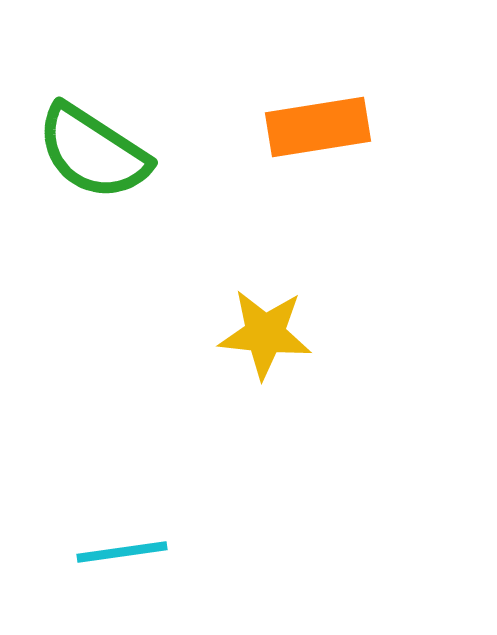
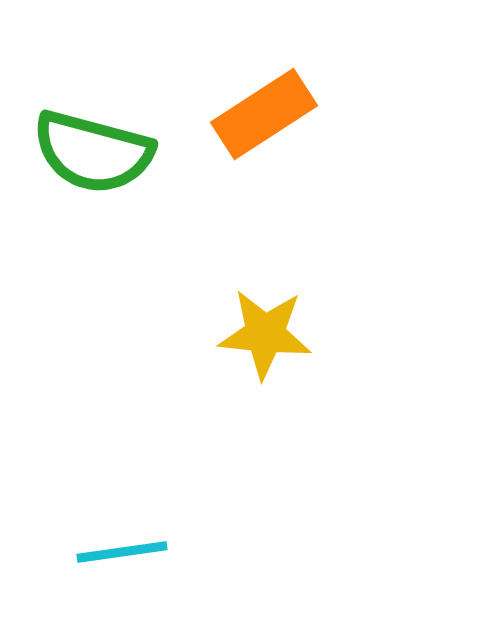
orange rectangle: moved 54 px left, 13 px up; rotated 24 degrees counterclockwise
green semicircle: rotated 18 degrees counterclockwise
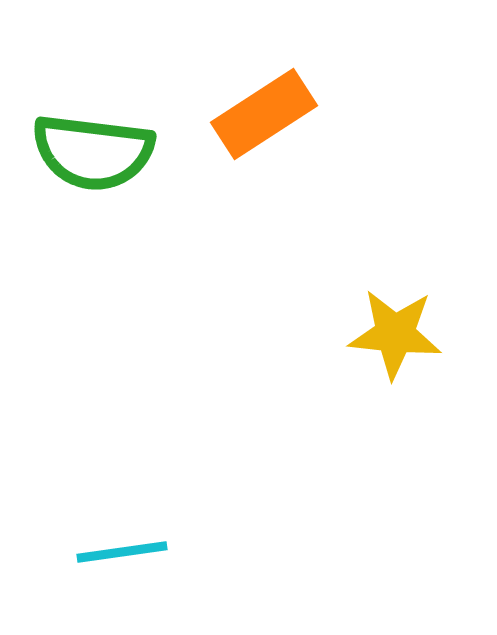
green semicircle: rotated 8 degrees counterclockwise
yellow star: moved 130 px right
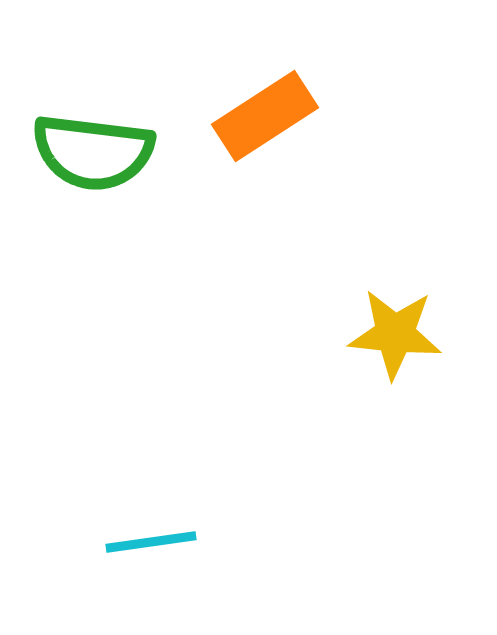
orange rectangle: moved 1 px right, 2 px down
cyan line: moved 29 px right, 10 px up
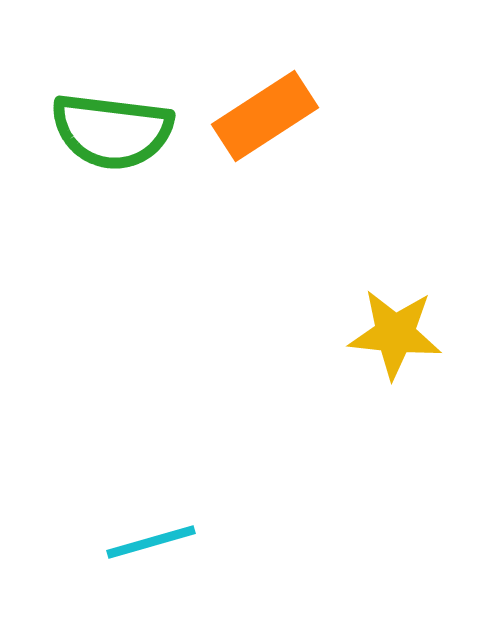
green semicircle: moved 19 px right, 21 px up
cyan line: rotated 8 degrees counterclockwise
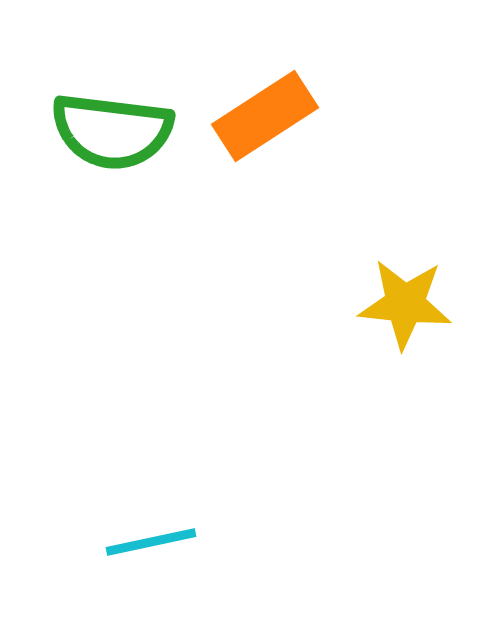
yellow star: moved 10 px right, 30 px up
cyan line: rotated 4 degrees clockwise
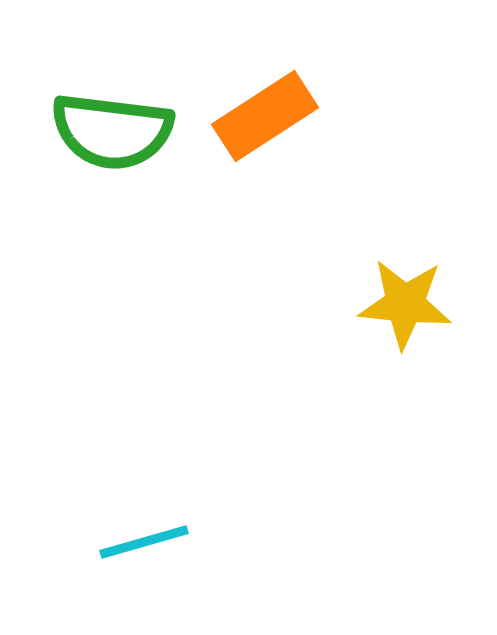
cyan line: moved 7 px left; rotated 4 degrees counterclockwise
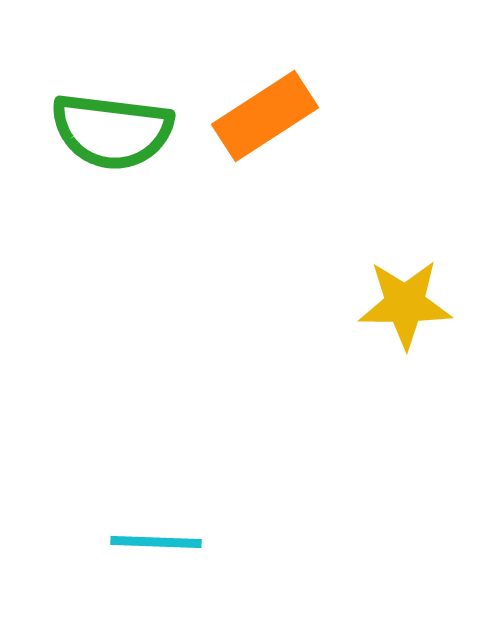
yellow star: rotated 6 degrees counterclockwise
cyan line: moved 12 px right; rotated 18 degrees clockwise
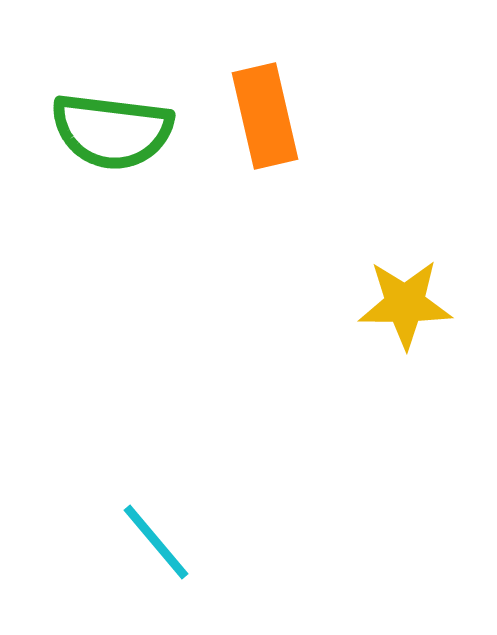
orange rectangle: rotated 70 degrees counterclockwise
cyan line: rotated 48 degrees clockwise
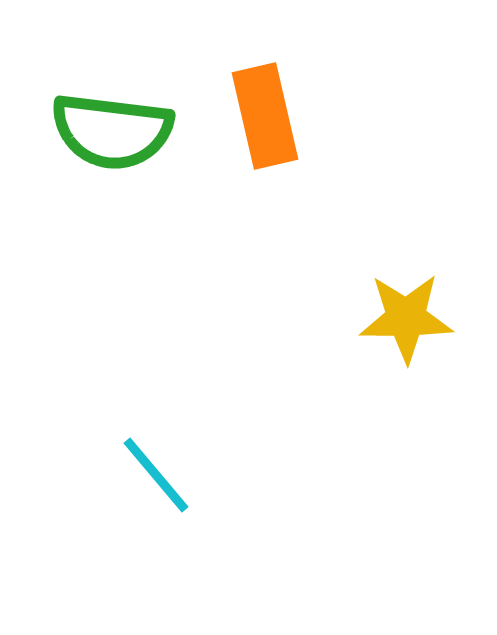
yellow star: moved 1 px right, 14 px down
cyan line: moved 67 px up
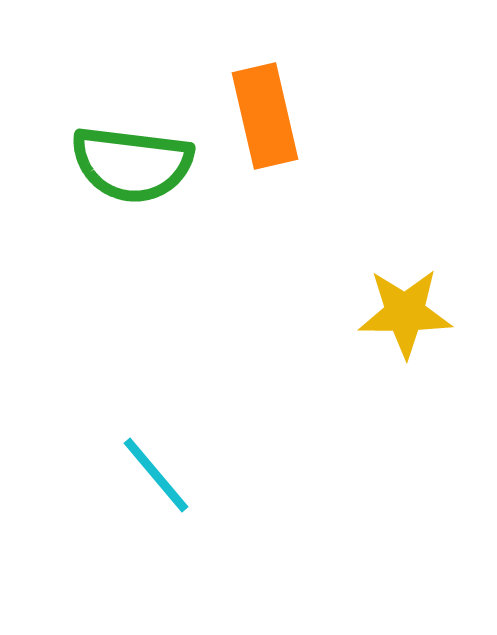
green semicircle: moved 20 px right, 33 px down
yellow star: moved 1 px left, 5 px up
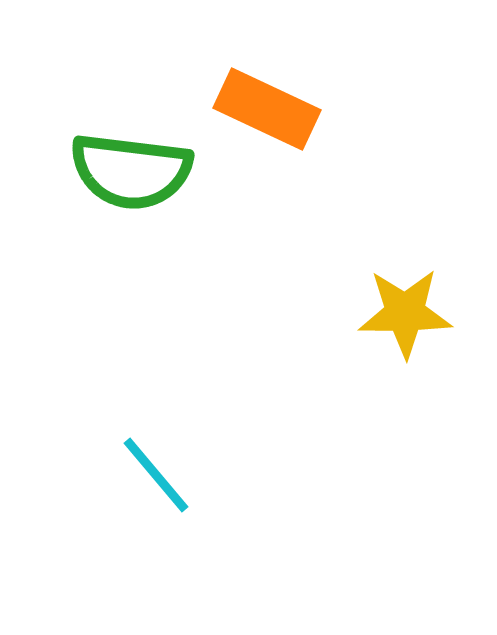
orange rectangle: moved 2 px right, 7 px up; rotated 52 degrees counterclockwise
green semicircle: moved 1 px left, 7 px down
